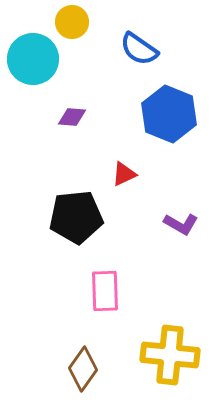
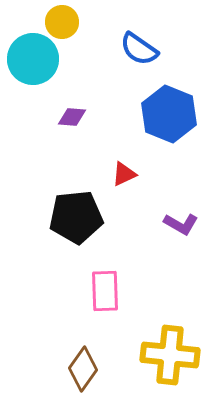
yellow circle: moved 10 px left
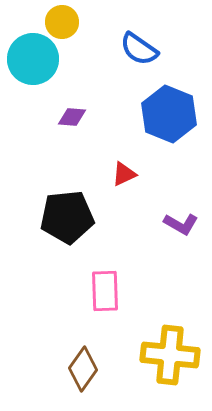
black pentagon: moved 9 px left
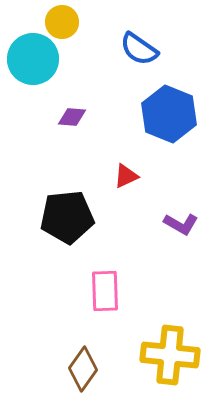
red triangle: moved 2 px right, 2 px down
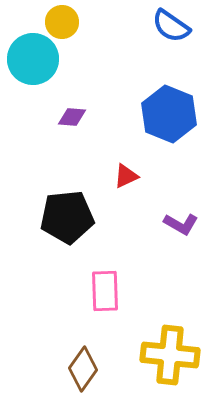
blue semicircle: moved 32 px right, 23 px up
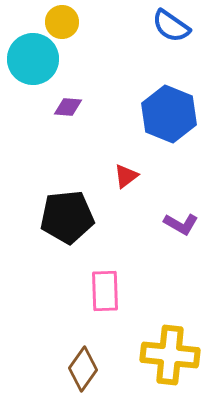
purple diamond: moved 4 px left, 10 px up
red triangle: rotated 12 degrees counterclockwise
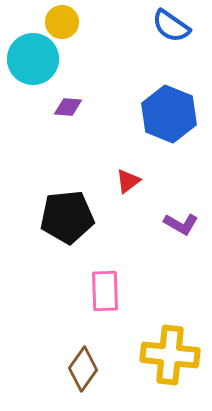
red triangle: moved 2 px right, 5 px down
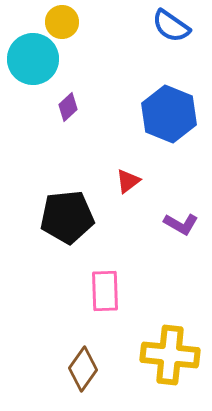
purple diamond: rotated 48 degrees counterclockwise
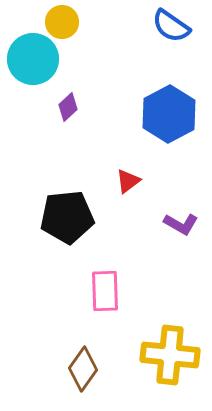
blue hexagon: rotated 10 degrees clockwise
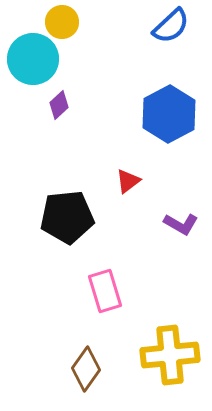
blue semicircle: rotated 78 degrees counterclockwise
purple diamond: moved 9 px left, 2 px up
pink rectangle: rotated 15 degrees counterclockwise
yellow cross: rotated 12 degrees counterclockwise
brown diamond: moved 3 px right
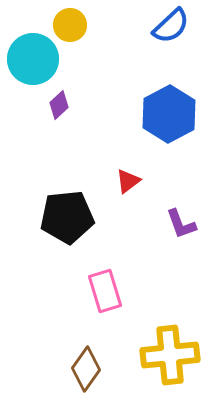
yellow circle: moved 8 px right, 3 px down
purple L-shape: rotated 40 degrees clockwise
